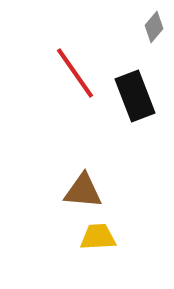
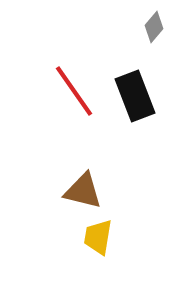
red line: moved 1 px left, 18 px down
brown triangle: rotated 9 degrees clockwise
yellow trapezoid: rotated 78 degrees counterclockwise
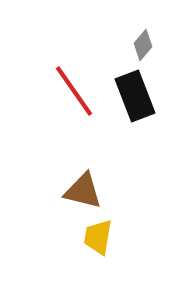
gray diamond: moved 11 px left, 18 px down
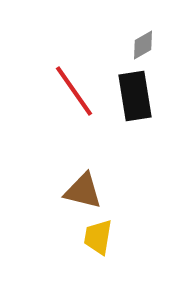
gray diamond: rotated 20 degrees clockwise
black rectangle: rotated 12 degrees clockwise
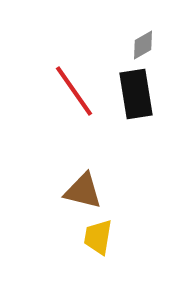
black rectangle: moved 1 px right, 2 px up
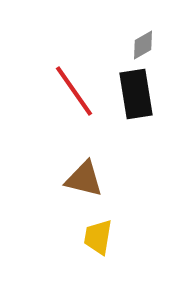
brown triangle: moved 1 px right, 12 px up
